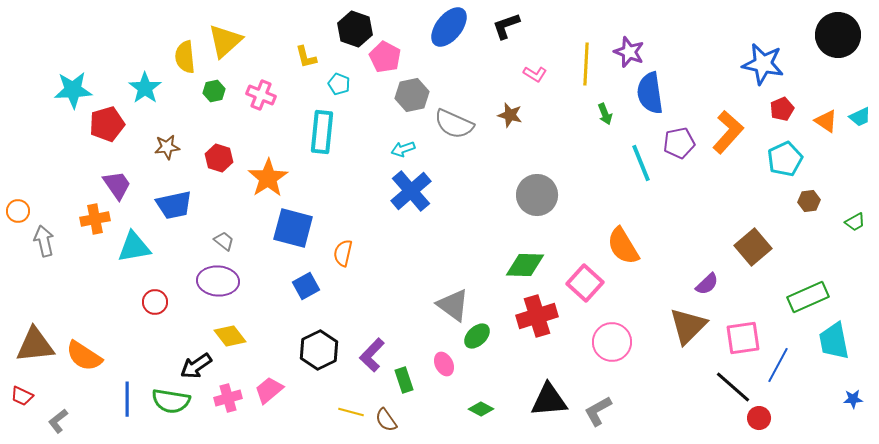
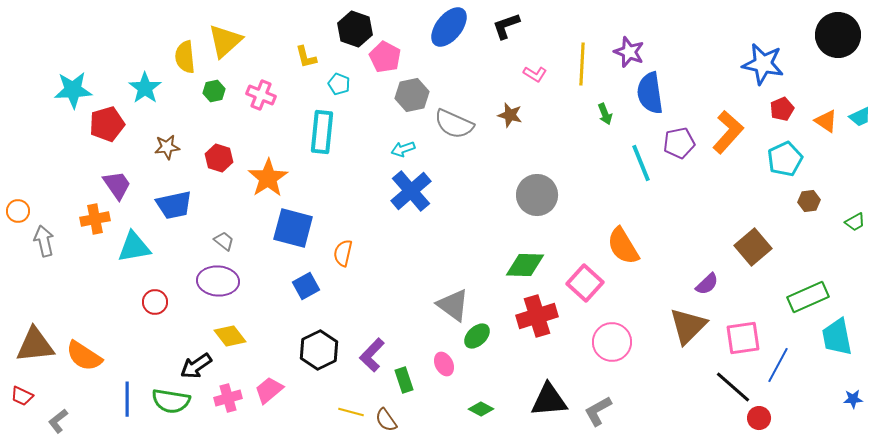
yellow line at (586, 64): moved 4 px left
cyan trapezoid at (834, 341): moved 3 px right, 4 px up
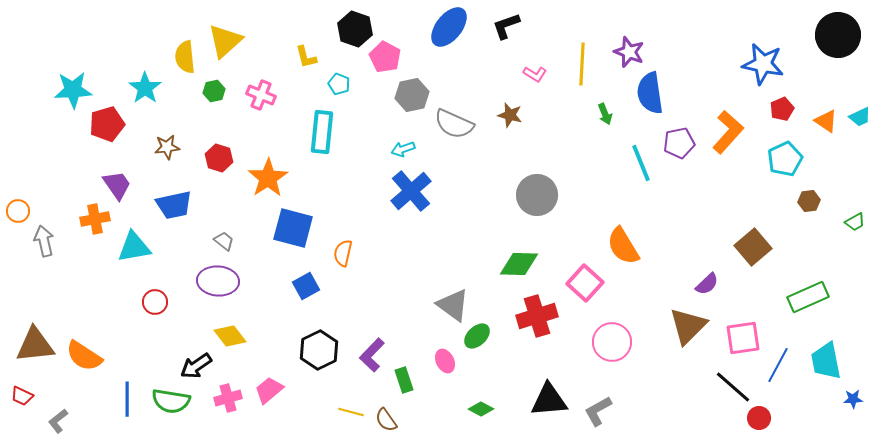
green diamond at (525, 265): moved 6 px left, 1 px up
cyan trapezoid at (837, 337): moved 11 px left, 24 px down
pink ellipse at (444, 364): moved 1 px right, 3 px up
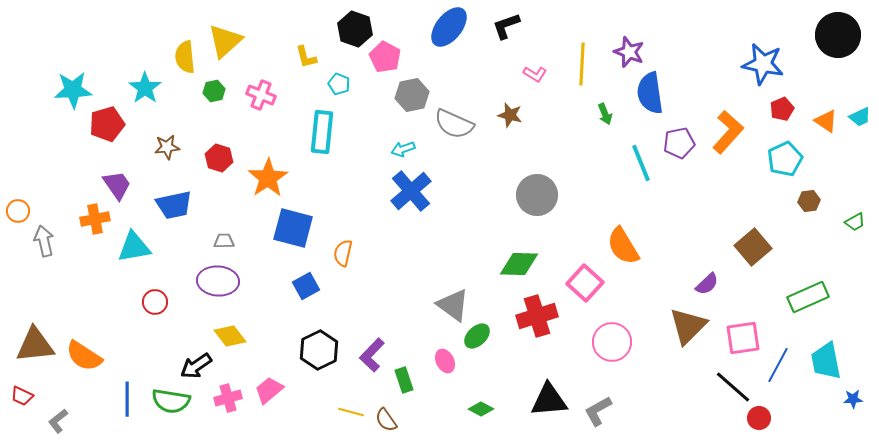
gray trapezoid at (224, 241): rotated 40 degrees counterclockwise
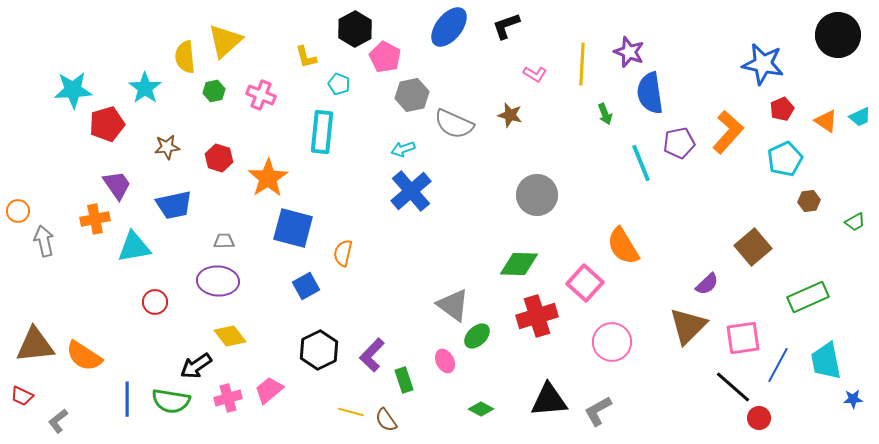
black hexagon at (355, 29): rotated 12 degrees clockwise
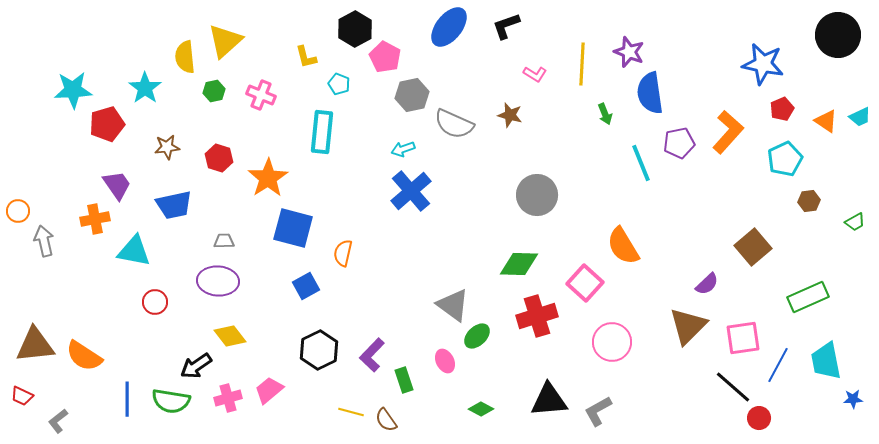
cyan triangle at (134, 247): moved 4 px down; rotated 21 degrees clockwise
